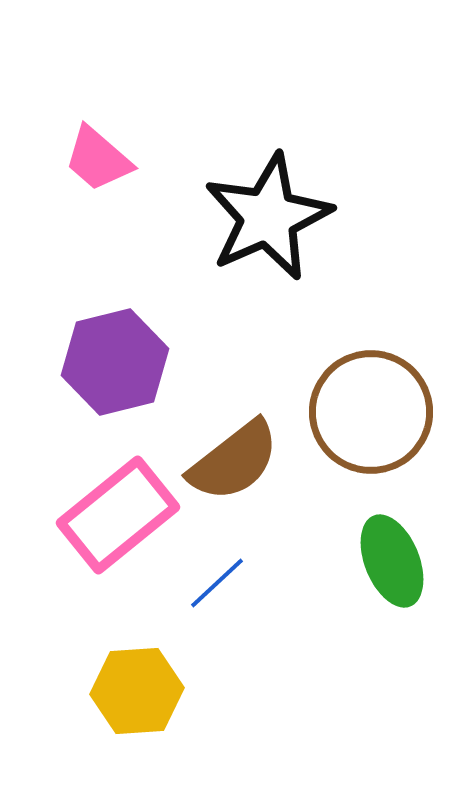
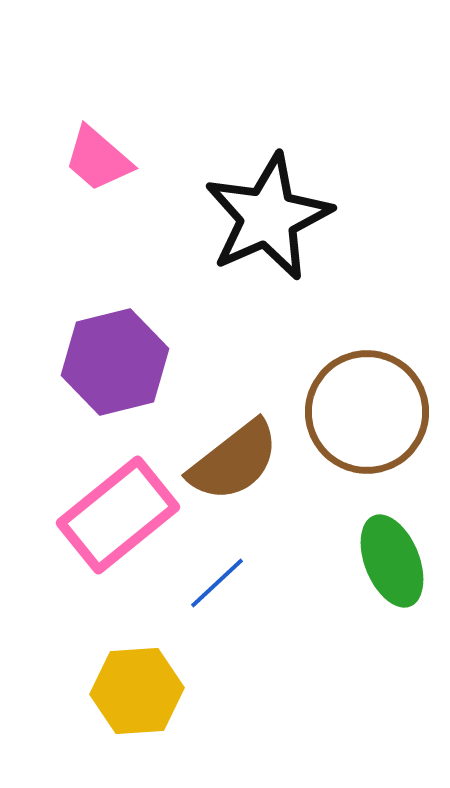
brown circle: moved 4 px left
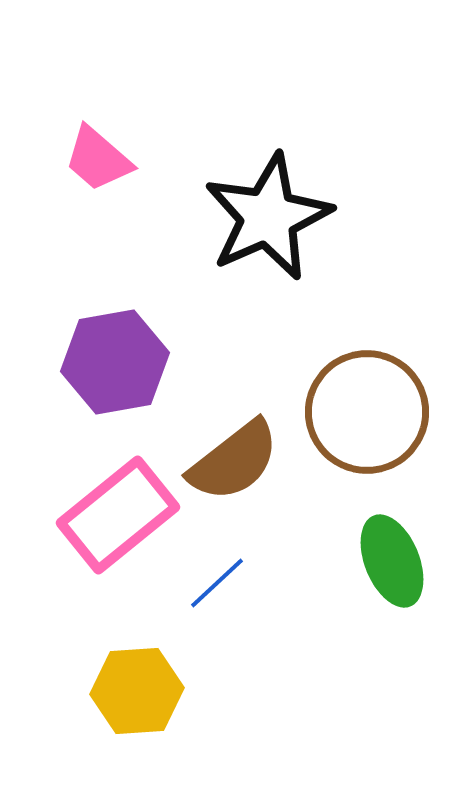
purple hexagon: rotated 4 degrees clockwise
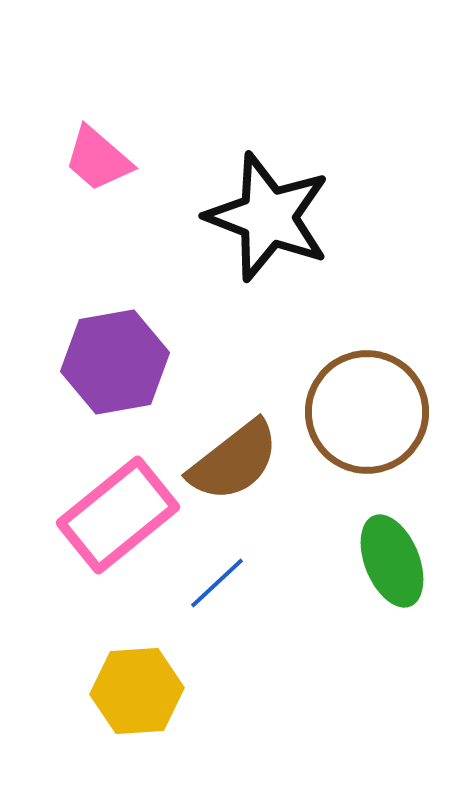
black star: rotated 27 degrees counterclockwise
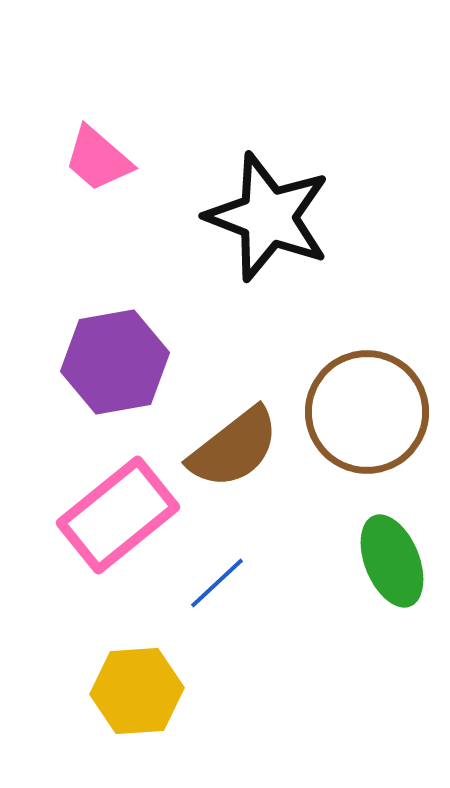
brown semicircle: moved 13 px up
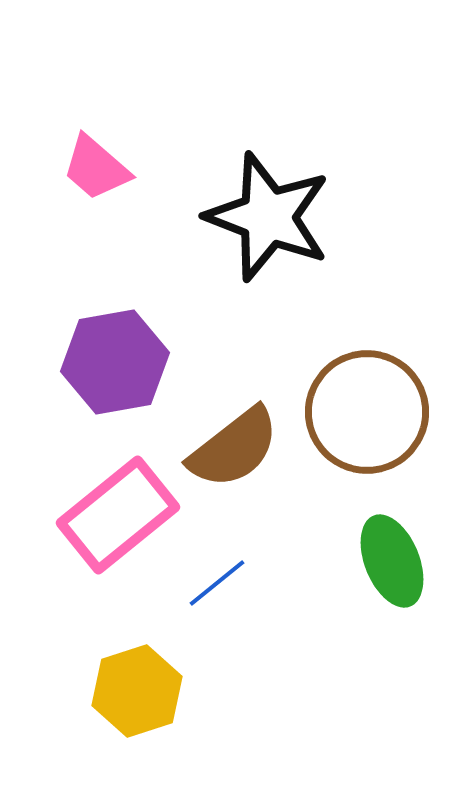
pink trapezoid: moved 2 px left, 9 px down
blue line: rotated 4 degrees clockwise
yellow hexagon: rotated 14 degrees counterclockwise
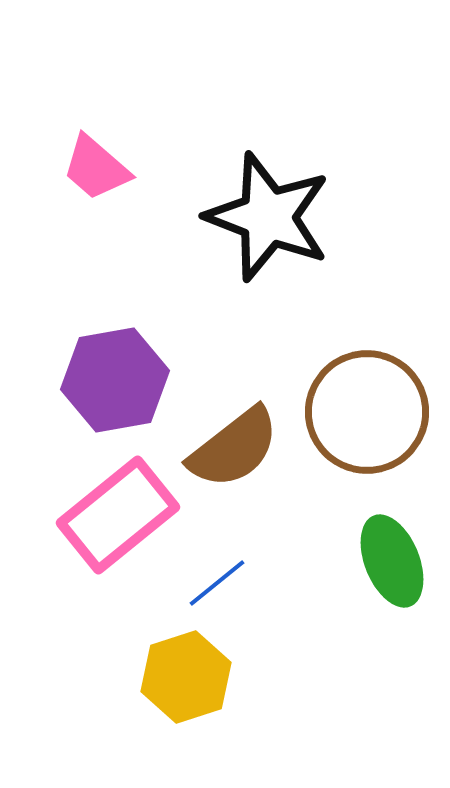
purple hexagon: moved 18 px down
yellow hexagon: moved 49 px right, 14 px up
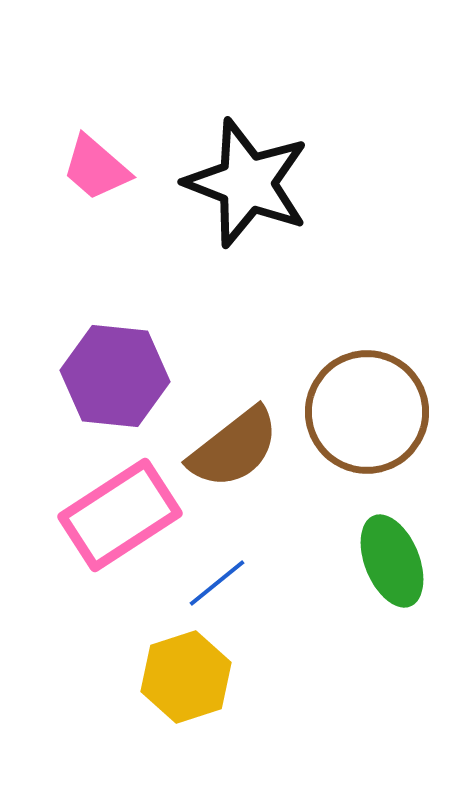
black star: moved 21 px left, 34 px up
purple hexagon: moved 4 px up; rotated 16 degrees clockwise
pink rectangle: moved 2 px right; rotated 6 degrees clockwise
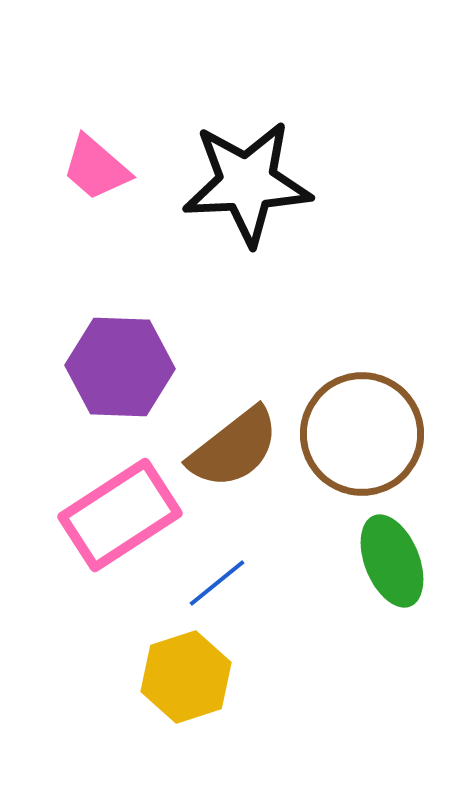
black star: rotated 24 degrees counterclockwise
purple hexagon: moved 5 px right, 9 px up; rotated 4 degrees counterclockwise
brown circle: moved 5 px left, 22 px down
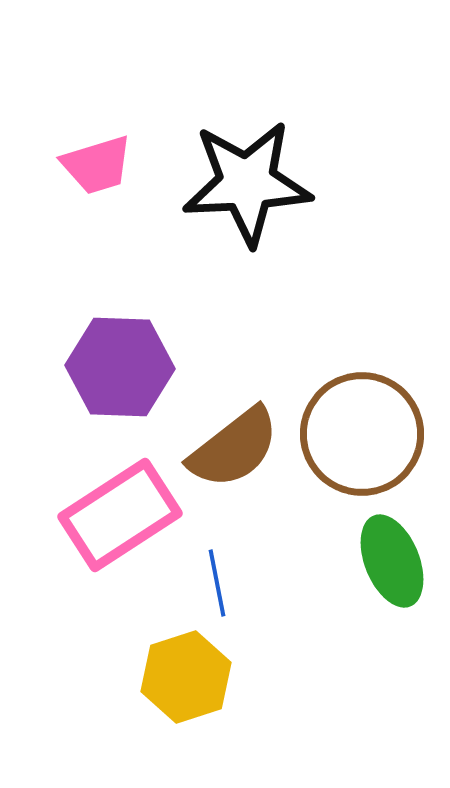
pink trapezoid: moved 1 px right, 3 px up; rotated 58 degrees counterclockwise
blue line: rotated 62 degrees counterclockwise
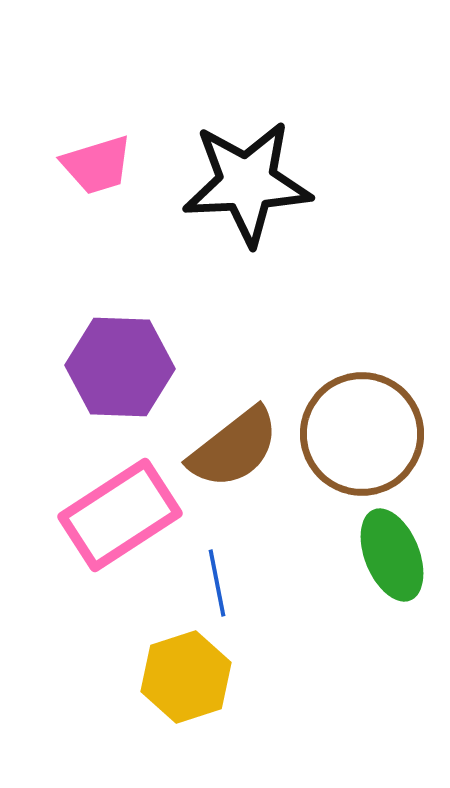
green ellipse: moved 6 px up
